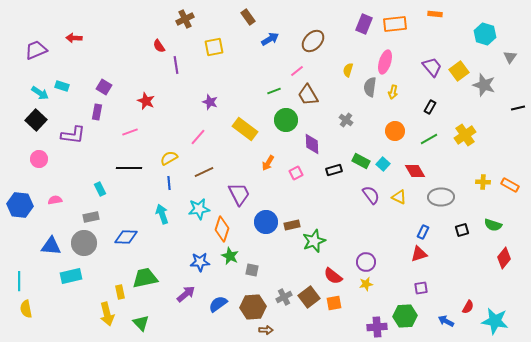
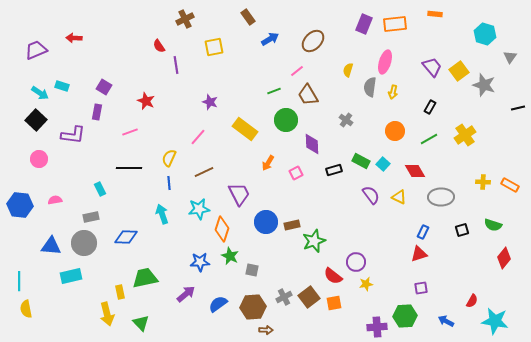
yellow semicircle at (169, 158): rotated 36 degrees counterclockwise
purple circle at (366, 262): moved 10 px left
red semicircle at (468, 307): moved 4 px right, 6 px up
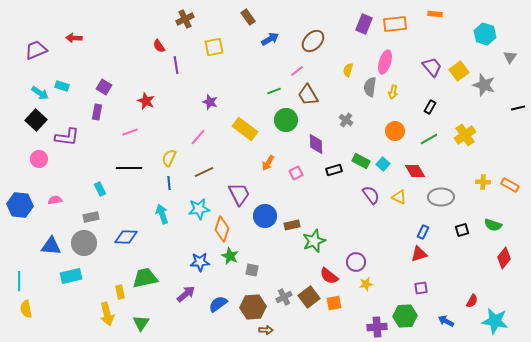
purple L-shape at (73, 135): moved 6 px left, 2 px down
purple diamond at (312, 144): moved 4 px right
blue circle at (266, 222): moved 1 px left, 6 px up
red semicircle at (333, 276): moved 4 px left
green triangle at (141, 323): rotated 18 degrees clockwise
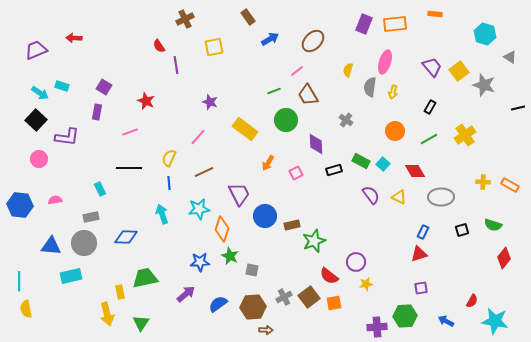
gray triangle at (510, 57): rotated 32 degrees counterclockwise
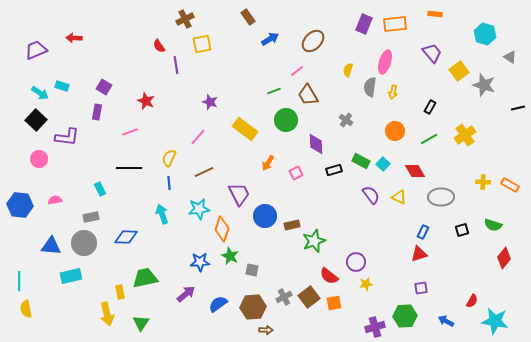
yellow square at (214, 47): moved 12 px left, 3 px up
purple trapezoid at (432, 67): moved 14 px up
purple cross at (377, 327): moved 2 px left; rotated 12 degrees counterclockwise
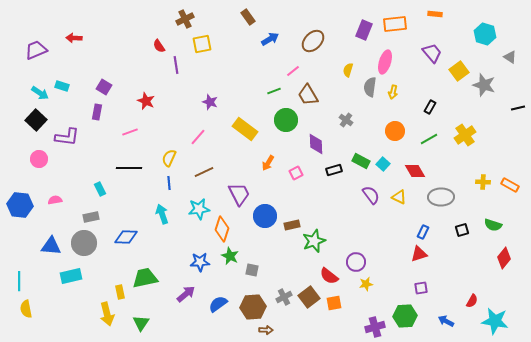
purple rectangle at (364, 24): moved 6 px down
pink line at (297, 71): moved 4 px left
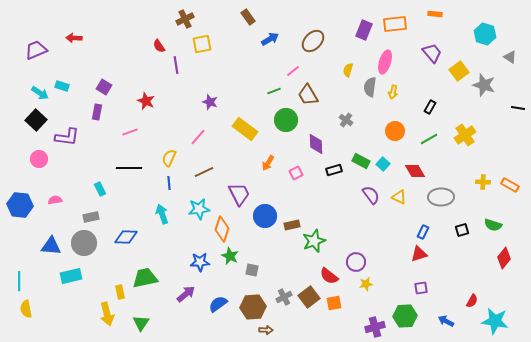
black line at (518, 108): rotated 24 degrees clockwise
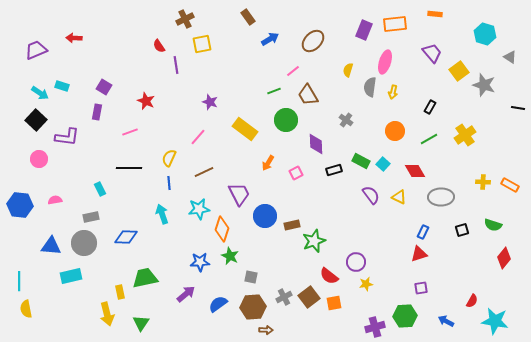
gray square at (252, 270): moved 1 px left, 7 px down
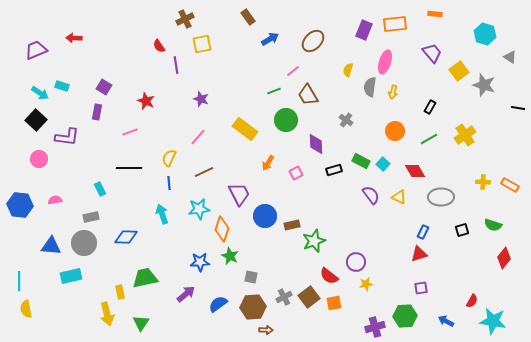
purple star at (210, 102): moved 9 px left, 3 px up
cyan star at (495, 321): moved 2 px left
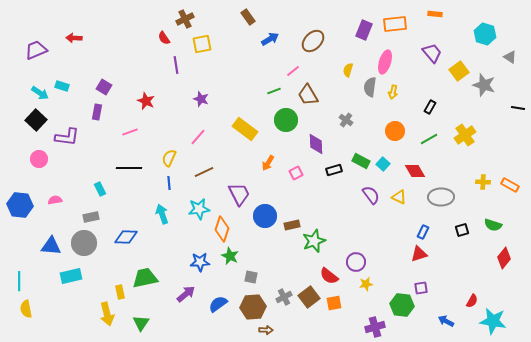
red semicircle at (159, 46): moved 5 px right, 8 px up
green hexagon at (405, 316): moved 3 px left, 11 px up; rotated 10 degrees clockwise
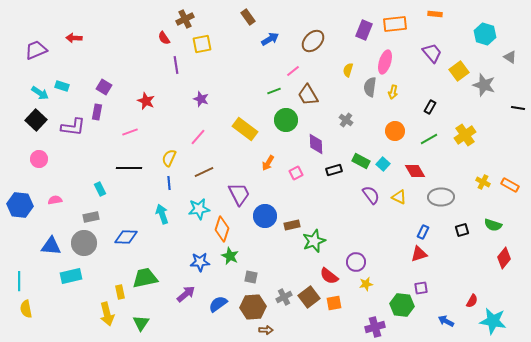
purple L-shape at (67, 137): moved 6 px right, 10 px up
yellow cross at (483, 182): rotated 24 degrees clockwise
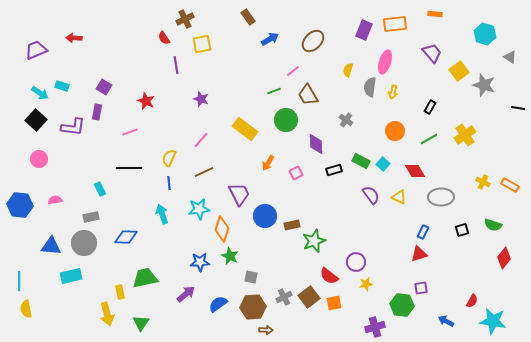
pink line at (198, 137): moved 3 px right, 3 px down
